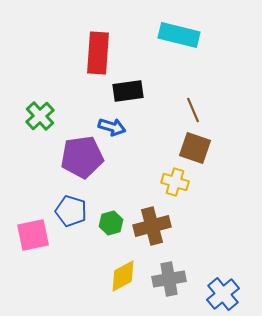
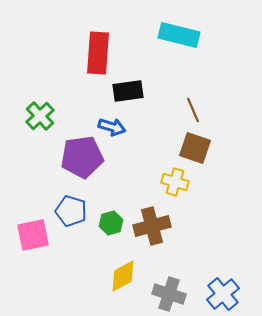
gray cross: moved 15 px down; rotated 28 degrees clockwise
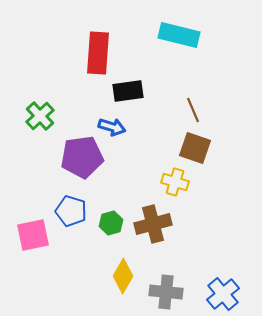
brown cross: moved 1 px right, 2 px up
yellow diamond: rotated 32 degrees counterclockwise
gray cross: moved 3 px left, 2 px up; rotated 12 degrees counterclockwise
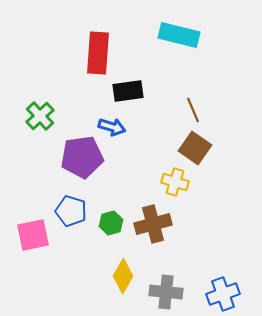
brown square: rotated 16 degrees clockwise
blue cross: rotated 20 degrees clockwise
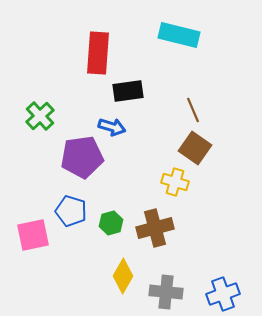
brown cross: moved 2 px right, 4 px down
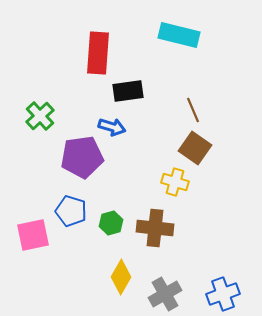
brown cross: rotated 21 degrees clockwise
yellow diamond: moved 2 px left, 1 px down
gray cross: moved 1 px left, 2 px down; rotated 36 degrees counterclockwise
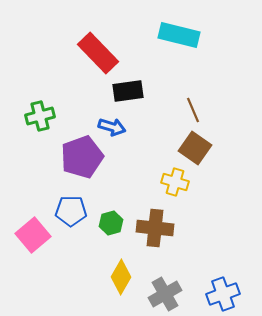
red rectangle: rotated 48 degrees counterclockwise
green cross: rotated 28 degrees clockwise
purple pentagon: rotated 12 degrees counterclockwise
blue pentagon: rotated 16 degrees counterclockwise
pink square: rotated 28 degrees counterclockwise
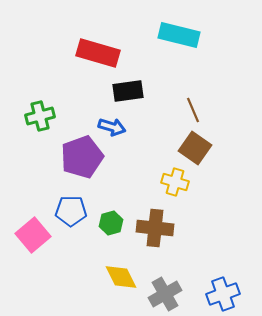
red rectangle: rotated 30 degrees counterclockwise
yellow diamond: rotated 56 degrees counterclockwise
